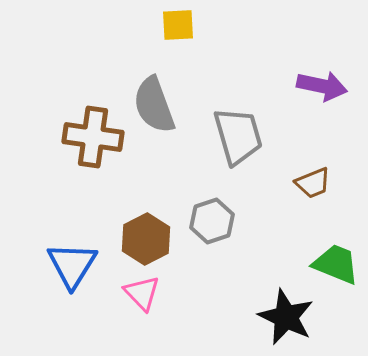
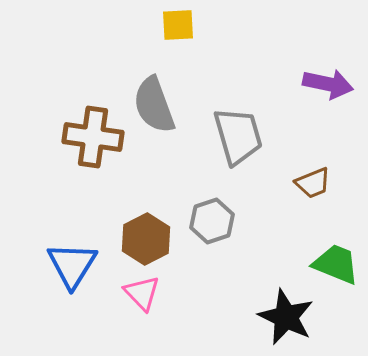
purple arrow: moved 6 px right, 2 px up
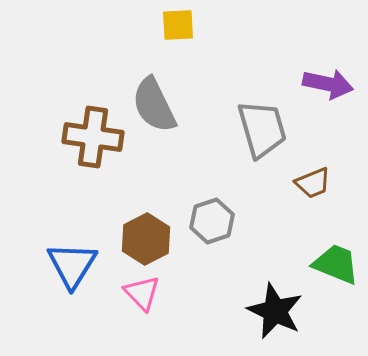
gray semicircle: rotated 6 degrees counterclockwise
gray trapezoid: moved 24 px right, 7 px up
black star: moved 11 px left, 6 px up
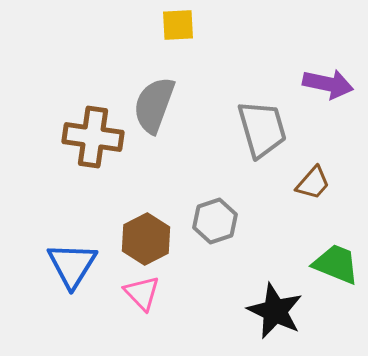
gray semicircle: rotated 46 degrees clockwise
brown trapezoid: rotated 27 degrees counterclockwise
gray hexagon: moved 3 px right
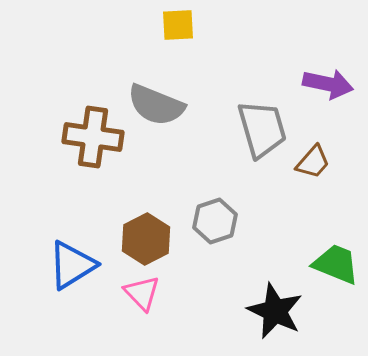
gray semicircle: moved 2 px right; rotated 88 degrees counterclockwise
brown trapezoid: moved 21 px up
blue triangle: rotated 26 degrees clockwise
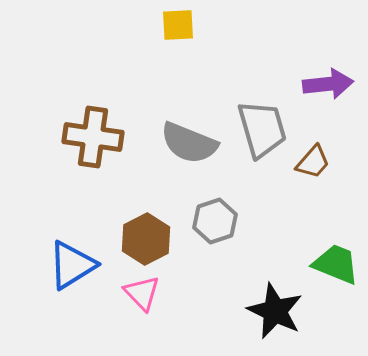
purple arrow: rotated 18 degrees counterclockwise
gray semicircle: moved 33 px right, 38 px down
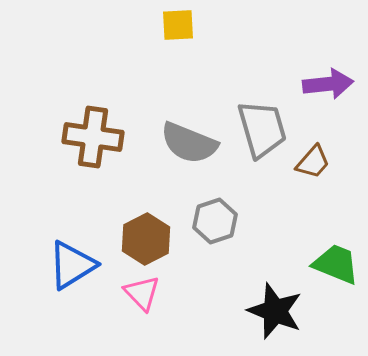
black star: rotated 4 degrees counterclockwise
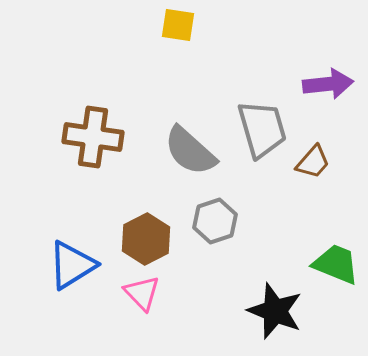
yellow square: rotated 12 degrees clockwise
gray semicircle: moved 1 px right, 8 px down; rotated 20 degrees clockwise
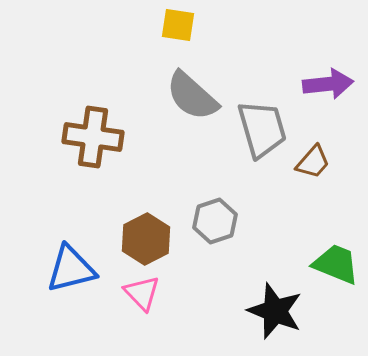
gray semicircle: moved 2 px right, 55 px up
blue triangle: moved 1 px left, 4 px down; rotated 18 degrees clockwise
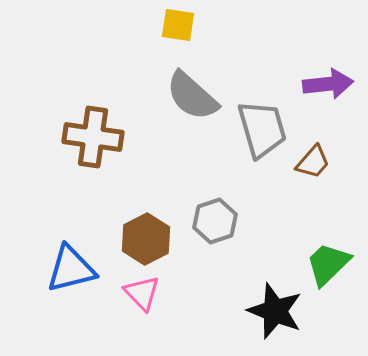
green trapezoid: moved 8 px left; rotated 66 degrees counterclockwise
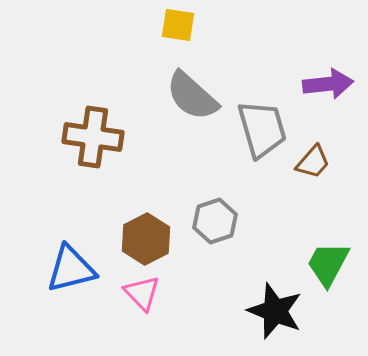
green trapezoid: rotated 18 degrees counterclockwise
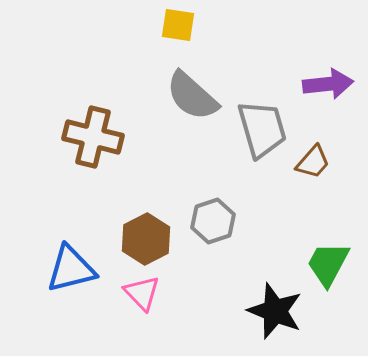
brown cross: rotated 6 degrees clockwise
gray hexagon: moved 2 px left
